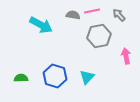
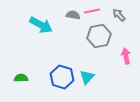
blue hexagon: moved 7 px right, 1 px down
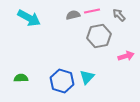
gray semicircle: rotated 24 degrees counterclockwise
cyan arrow: moved 12 px left, 7 px up
pink arrow: rotated 84 degrees clockwise
blue hexagon: moved 4 px down
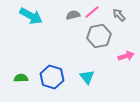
pink line: moved 1 px down; rotated 28 degrees counterclockwise
cyan arrow: moved 2 px right, 2 px up
cyan triangle: rotated 21 degrees counterclockwise
blue hexagon: moved 10 px left, 4 px up
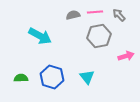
pink line: moved 3 px right; rotated 35 degrees clockwise
cyan arrow: moved 9 px right, 20 px down
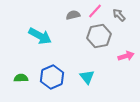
pink line: moved 1 px up; rotated 42 degrees counterclockwise
blue hexagon: rotated 20 degrees clockwise
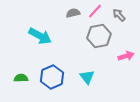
gray semicircle: moved 2 px up
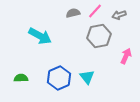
gray arrow: rotated 64 degrees counterclockwise
pink arrow: rotated 49 degrees counterclockwise
blue hexagon: moved 7 px right, 1 px down
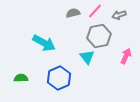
cyan arrow: moved 4 px right, 7 px down
cyan triangle: moved 20 px up
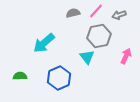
pink line: moved 1 px right
cyan arrow: rotated 110 degrees clockwise
green semicircle: moved 1 px left, 2 px up
